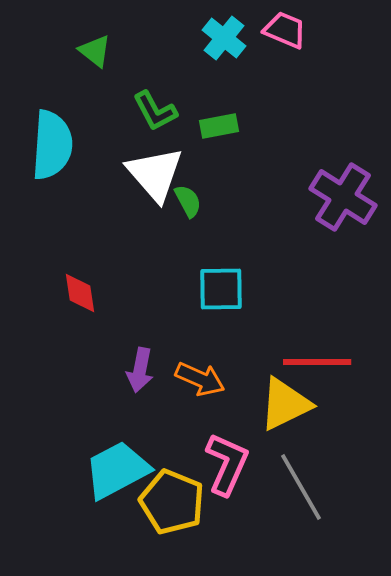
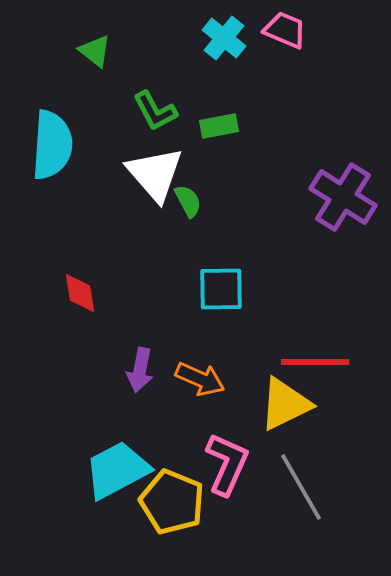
red line: moved 2 px left
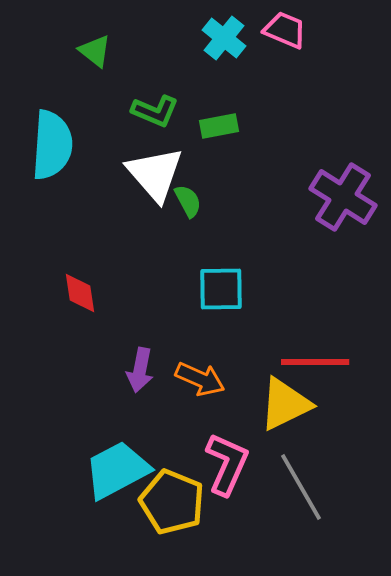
green L-shape: rotated 39 degrees counterclockwise
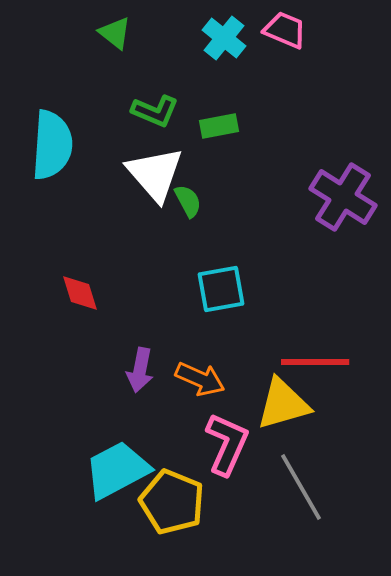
green triangle: moved 20 px right, 18 px up
cyan square: rotated 9 degrees counterclockwise
red diamond: rotated 9 degrees counterclockwise
yellow triangle: moved 2 px left; rotated 10 degrees clockwise
pink L-shape: moved 20 px up
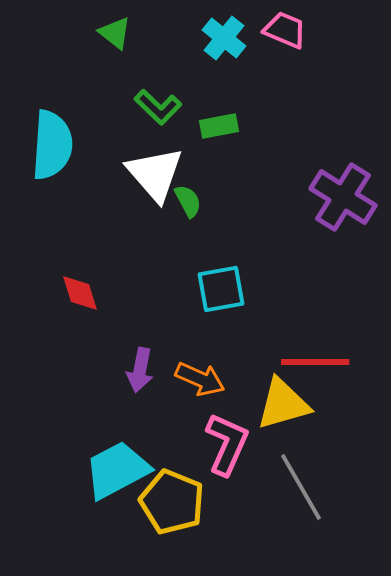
green L-shape: moved 3 px right, 4 px up; rotated 21 degrees clockwise
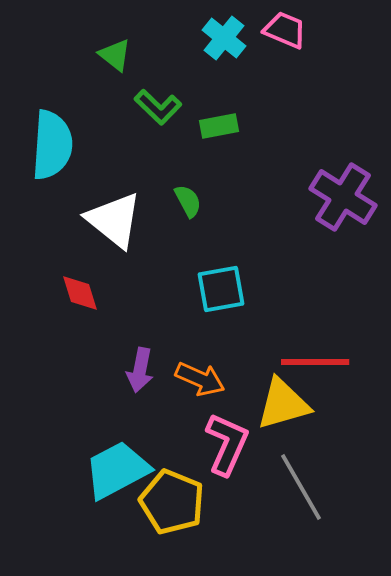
green triangle: moved 22 px down
white triangle: moved 41 px left, 46 px down; rotated 10 degrees counterclockwise
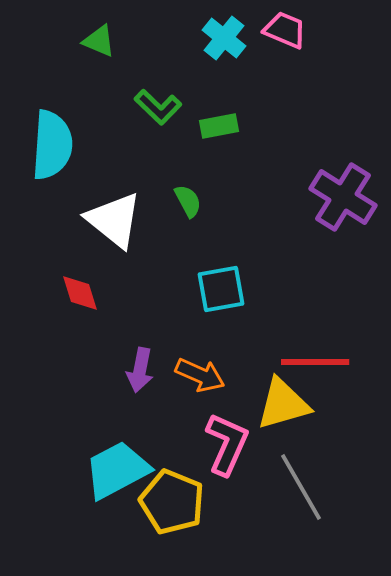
green triangle: moved 16 px left, 14 px up; rotated 15 degrees counterclockwise
orange arrow: moved 4 px up
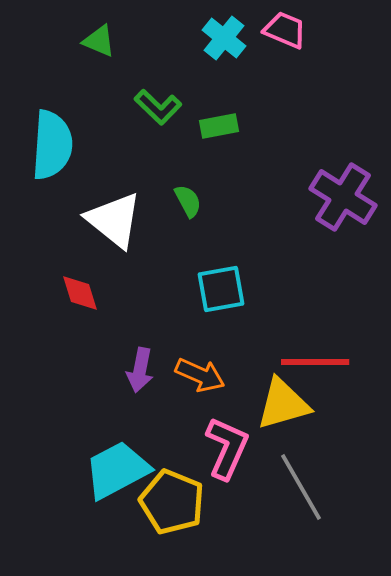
pink L-shape: moved 4 px down
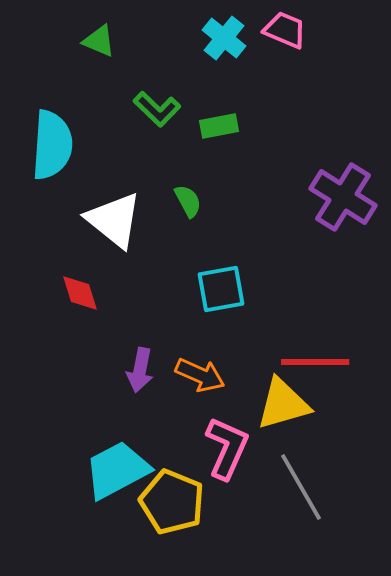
green L-shape: moved 1 px left, 2 px down
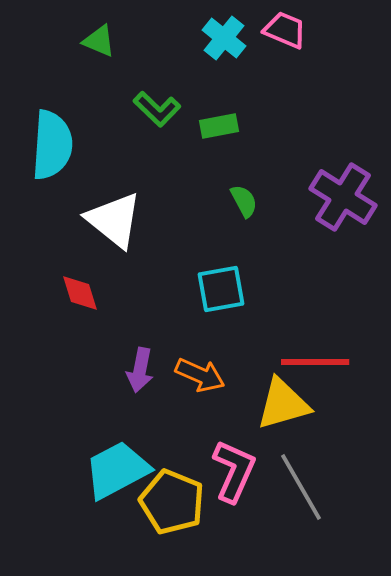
green semicircle: moved 56 px right
pink L-shape: moved 7 px right, 23 px down
